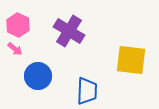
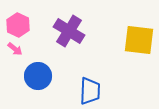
yellow square: moved 8 px right, 20 px up
blue trapezoid: moved 3 px right
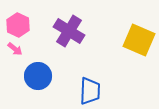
yellow square: rotated 16 degrees clockwise
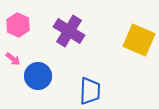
pink arrow: moved 2 px left, 10 px down
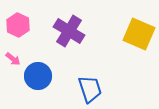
yellow square: moved 6 px up
blue trapezoid: moved 2 px up; rotated 20 degrees counterclockwise
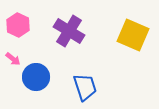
yellow square: moved 6 px left, 1 px down
blue circle: moved 2 px left, 1 px down
blue trapezoid: moved 5 px left, 2 px up
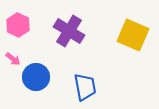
blue trapezoid: rotated 8 degrees clockwise
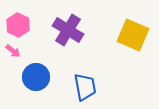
purple cross: moved 1 px left, 1 px up
pink arrow: moved 8 px up
